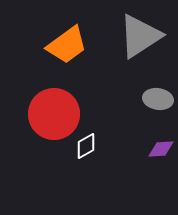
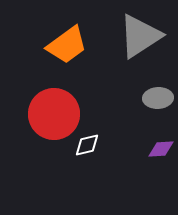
gray ellipse: moved 1 px up; rotated 12 degrees counterclockwise
white diamond: moved 1 px right, 1 px up; rotated 16 degrees clockwise
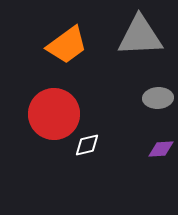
gray triangle: rotated 30 degrees clockwise
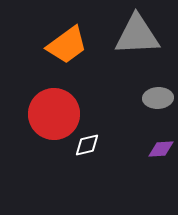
gray triangle: moved 3 px left, 1 px up
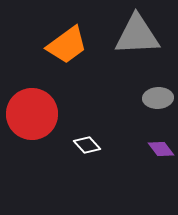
red circle: moved 22 px left
white diamond: rotated 60 degrees clockwise
purple diamond: rotated 56 degrees clockwise
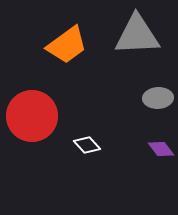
red circle: moved 2 px down
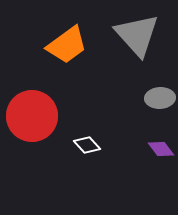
gray triangle: rotated 51 degrees clockwise
gray ellipse: moved 2 px right
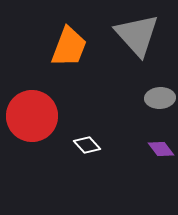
orange trapezoid: moved 2 px right, 2 px down; rotated 33 degrees counterclockwise
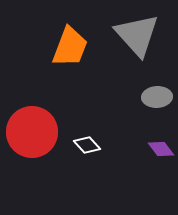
orange trapezoid: moved 1 px right
gray ellipse: moved 3 px left, 1 px up
red circle: moved 16 px down
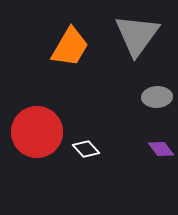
gray triangle: rotated 18 degrees clockwise
orange trapezoid: rotated 9 degrees clockwise
red circle: moved 5 px right
white diamond: moved 1 px left, 4 px down
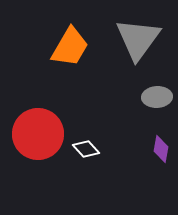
gray triangle: moved 1 px right, 4 px down
red circle: moved 1 px right, 2 px down
purple diamond: rotated 48 degrees clockwise
